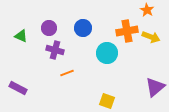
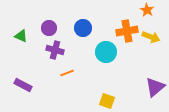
cyan circle: moved 1 px left, 1 px up
purple rectangle: moved 5 px right, 3 px up
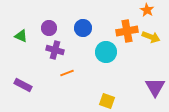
purple triangle: rotated 20 degrees counterclockwise
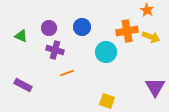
blue circle: moved 1 px left, 1 px up
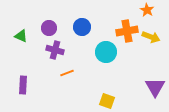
purple rectangle: rotated 66 degrees clockwise
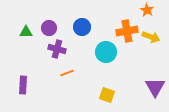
green triangle: moved 5 px right, 4 px up; rotated 24 degrees counterclockwise
purple cross: moved 2 px right, 1 px up
yellow square: moved 6 px up
